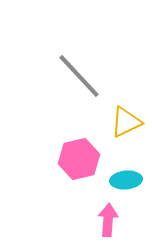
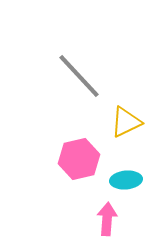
pink arrow: moved 1 px left, 1 px up
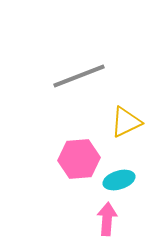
gray line: rotated 68 degrees counterclockwise
pink hexagon: rotated 9 degrees clockwise
cyan ellipse: moved 7 px left; rotated 12 degrees counterclockwise
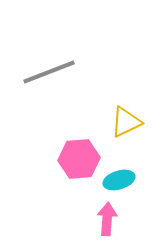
gray line: moved 30 px left, 4 px up
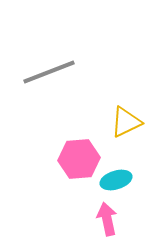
cyan ellipse: moved 3 px left
pink arrow: rotated 16 degrees counterclockwise
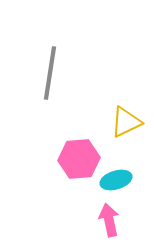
gray line: moved 1 px right, 1 px down; rotated 60 degrees counterclockwise
pink arrow: moved 2 px right, 1 px down
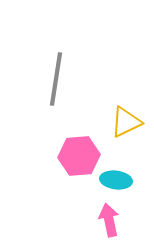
gray line: moved 6 px right, 6 px down
pink hexagon: moved 3 px up
cyan ellipse: rotated 24 degrees clockwise
